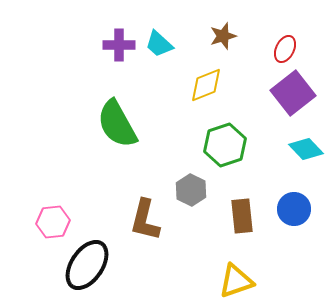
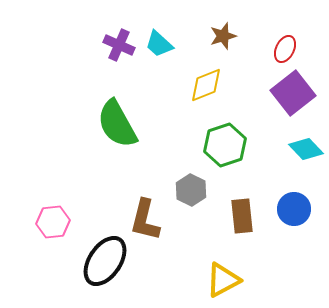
purple cross: rotated 24 degrees clockwise
black ellipse: moved 18 px right, 4 px up
yellow triangle: moved 13 px left, 1 px up; rotated 9 degrees counterclockwise
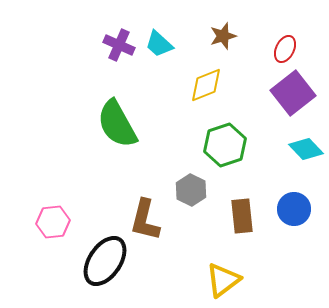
yellow triangle: rotated 9 degrees counterclockwise
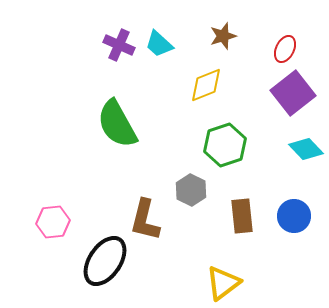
blue circle: moved 7 px down
yellow triangle: moved 3 px down
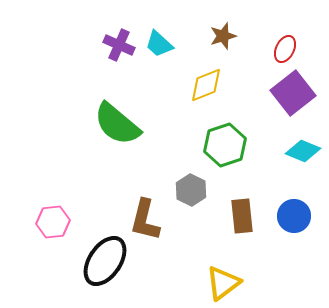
green semicircle: rotated 21 degrees counterclockwise
cyan diamond: moved 3 px left, 2 px down; rotated 24 degrees counterclockwise
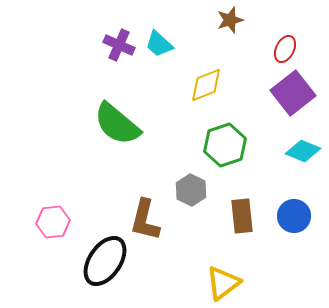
brown star: moved 7 px right, 16 px up
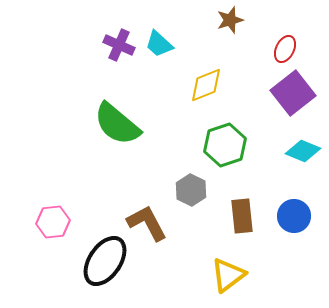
brown L-shape: moved 2 px right, 3 px down; rotated 138 degrees clockwise
yellow triangle: moved 5 px right, 8 px up
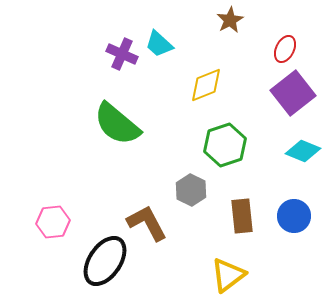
brown star: rotated 12 degrees counterclockwise
purple cross: moved 3 px right, 9 px down
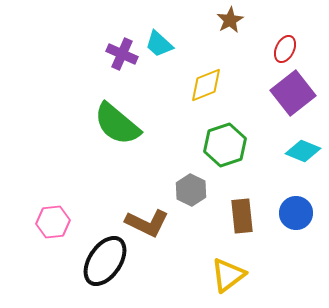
blue circle: moved 2 px right, 3 px up
brown L-shape: rotated 144 degrees clockwise
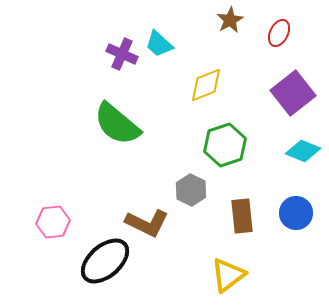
red ellipse: moved 6 px left, 16 px up
black ellipse: rotated 15 degrees clockwise
